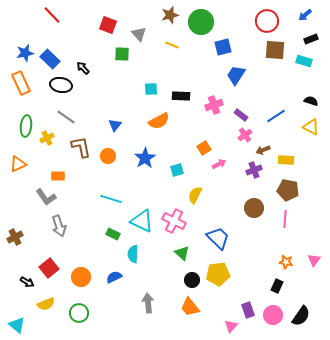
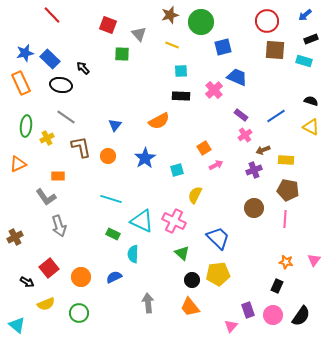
blue trapezoid at (236, 75): moved 1 px right, 2 px down; rotated 80 degrees clockwise
cyan square at (151, 89): moved 30 px right, 18 px up
pink cross at (214, 105): moved 15 px up; rotated 24 degrees counterclockwise
pink arrow at (219, 164): moved 3 px left, 1 px down
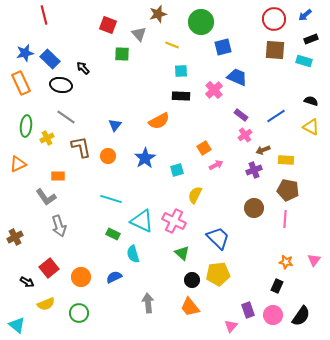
red line at (52, 15): moved 8 px left; rotated 30 degrees clockwise
brown star at (170, 15): moved 12 px left, 1 px up
red circle at (267, 21): moved 7 px right, 2 px up
cyan semicircle at (133, 254): rotated 18 degrees counterclockwise
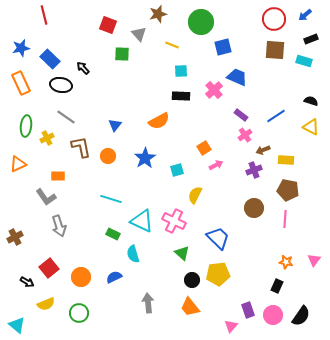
blue star at (25, 53): moved 4 px left, 5 px up
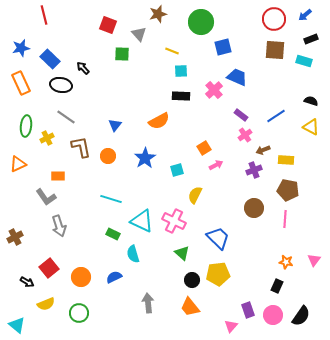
yellow line at (172, 45): moved 6 px down
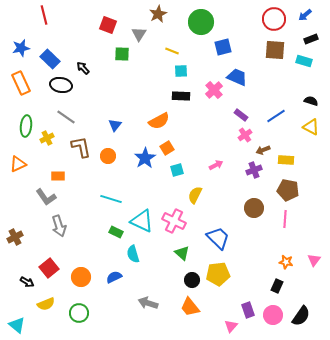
brown star at (158, 14): rotated 12 degrees counterclockwise
gray triangle at (139, 34): rotated 14 degrees clockwise
orange square at (204, 148): moved 37 px left
green rectangle at (113, 234): moved 3 px right, 2 px up
gray arrow at (148, 303): rotated 66 degrees counterclockwise
